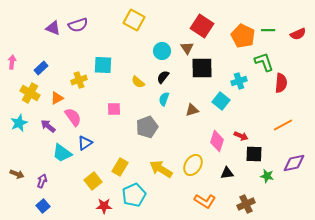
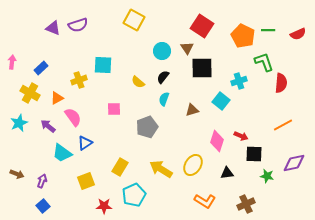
yellow square at (93, 181): moved 7 px left; rotated 18 degrees clockwise
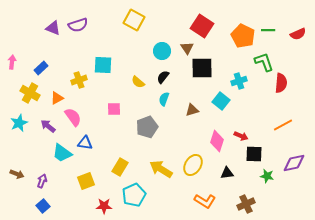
blue triangle at (85, 143): rotated 42 degrees clockwise
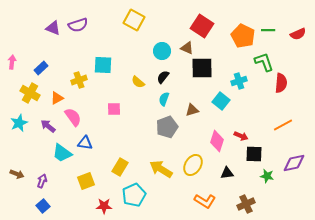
brown triangle at (187, 48): rotated 32 degrees counterclockwise
gray pentagon at (147, 127): moved 20 px right
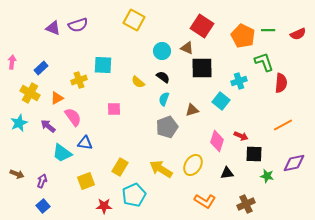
black semicircle at (163, 77): rotated 88 degrees clockwise
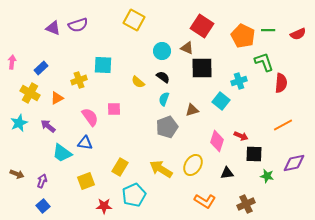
pink semicircle at (73, 117): moved 17 px right
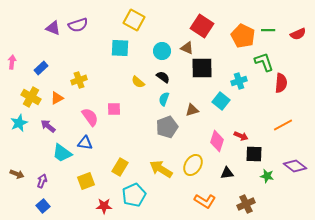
cyan square at (103, 65): moved 17 px right, 17 px up
yellow cross at (30, 93): moved 1 px right, 4 px down
purple diamond at (294, 163): moved 1 px right, 3 px down; rotated 50 degrees clockwise
